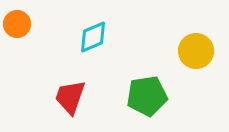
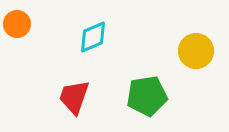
red trapezoid: moved 4 px right
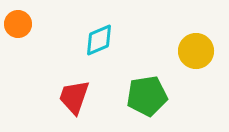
orange circle: moved 1 px right
cyan diamond: moved 6 px right, 3 px down
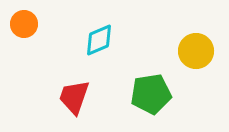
orange circle: moved 6 px right
green pentagon: moved 4 px right, 2 px up
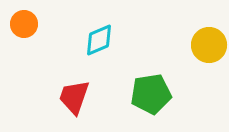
yellow circle: moved 13 px right, 6 px up
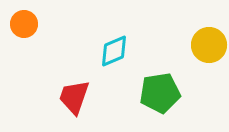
cyan diamond: moved 15 px right, 11 px down
green pentagon: moved 9 px right, 1 px up
